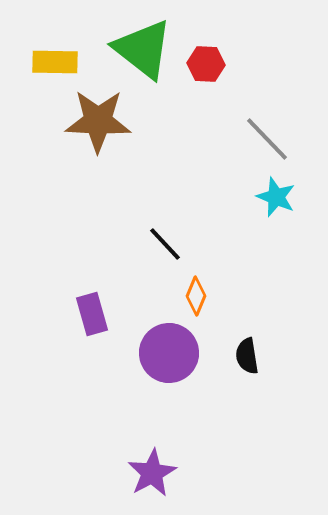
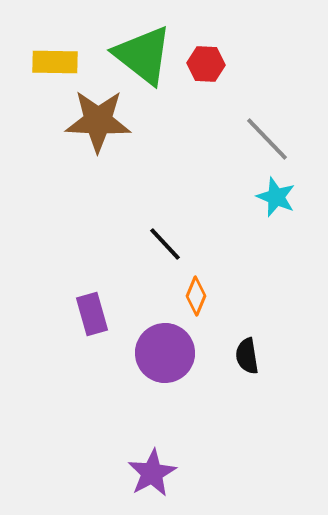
green triangle: moved 6 px down
purple circle: moved 4 px left
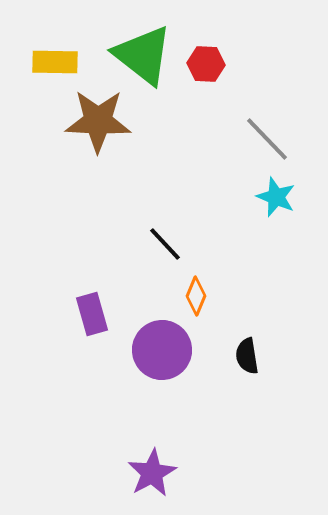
purple circle: moved 3 px left, 3 px up
